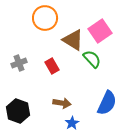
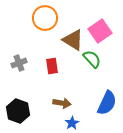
red rectangle: rotated 21 degrees clockwise
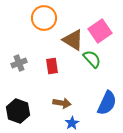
orange circle: moved 1 px left
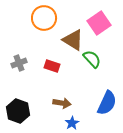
pink square: moved 1 px left, 8 px up
red rectangle: rotated 63 degrees counterclockwise
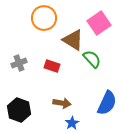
black hexagon: moved 1 px right, 1 px up
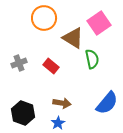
brown triangle: moved 2 px up
green semicircle: rotated 30 degrees clockwise
red rectangle: moved 1 px left; rotated 21 degrees clockwise
blue semicircle: rotated 15 degrees clockwise
black hexagon: moved 4 px right, 3 px down
blue star: moved 14 px left
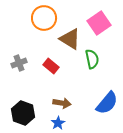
brown triangle: moved 3 px left, 1 px down
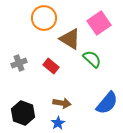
green semicircle: rotated 36 degrees counterclockwise
